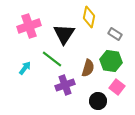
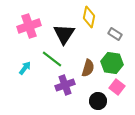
green hexagon: moved 1 px right, 2 px down
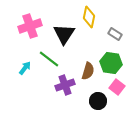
pink cross: moved 1 px right
green line: moved 3 px left
green hexagon: moved 1 px left
brown semicircle: moved 3 px down
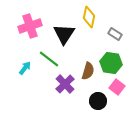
purple cross: moved 1 px up; rotated 24 degrees counterclockwise
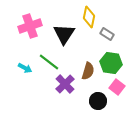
gray rectangle: moved 8 px left
green line: moved 3 px down
cyan arrow: rotated 80 degrees clockwise
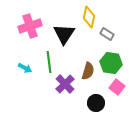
green line: rotated 45 degrees clockwise
black circle: moved 2 px left, 2 px down
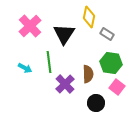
pink cross: rotated 25 degrees counterclockwise
brown semicircle: moved 3 px down; rotated 18 degrees counterclockwise
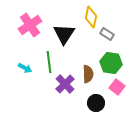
yellow diamond: moved 2 px right
pink cross: moved 1 px up; rotated 10 degrees clockwise
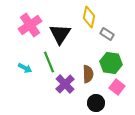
yellow diamond: moved 2 px left
black triangle: moved 4 px left
green line: rotated 15 degrees counterclockwise
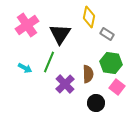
pink cross: moved 3 px left
green line: rotated 45 degrees clockwise
